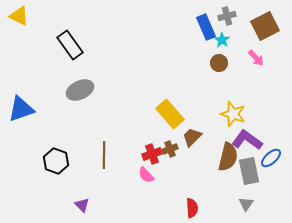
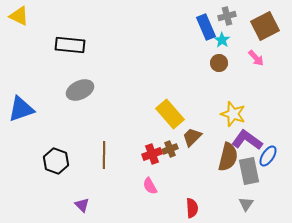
black rectangle: rotated 48 degrees counterclockwise
blue ellipse: moved 3 px left, 2 px up; rotated 15 degrees counterclockwise
pink semicircle: moved 4 px right, 11 px down; rotated 12 degrees clockwise
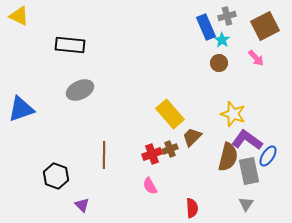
black hexagon: moved 15 px down
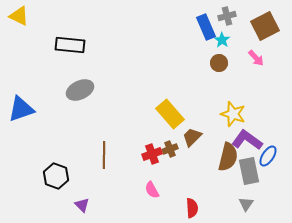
pink semicircle: moved 2 px right, 4 px down
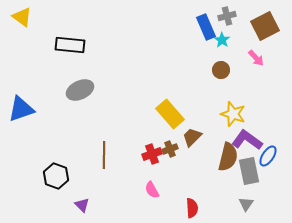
yellow triangle: moved 3 px right, 1 px down; rotated 10 degrees clockwise
brown circle: moved 2 px right, 7 px down
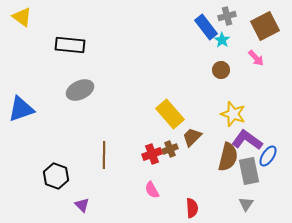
blue rectangle: rotated 15 degrees counterclockwise
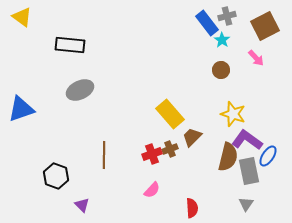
blue rectangle: moved 1 px right, 4 px up
pink semicircle: rotated 108 degrees counterclockwise
